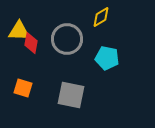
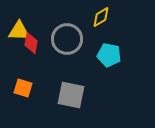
cyan pentagon: moved 2 px right, 3 px up
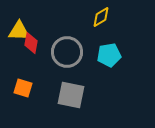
gray circle: moved 13 px down
cyan pentagon: rotated 20 degrees counterclockwise
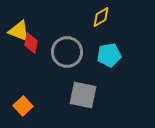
yellow triangle: rotated 20 degrees clockwise
orange square: moved 18 px down; rotated 30 degrees clockwise
gray square: moved 12 px right
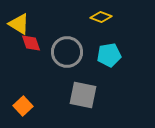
yellow diamond: rotated 50 degrees clockwise
yellow triangle: moved 7 px up; rotated 10 degrees clockwise
red diamond: rotated 30 degrees counterclockwise
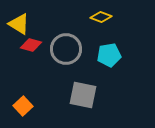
red diamond: moved 2 px down; rotated 55 degrees counterclockwise
gray circle: moved 1 px left, 3 px up
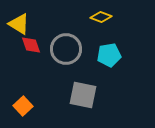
red diamond: rotated 55 degrees clockwise
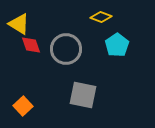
cyan pentagon: moved 8 px right, 10 px up; rotated 25 degrees counterclockwise
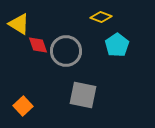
red diamond: moved 7 px right
gray circle: moved 2 px down
